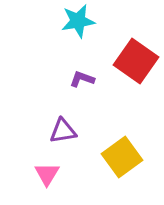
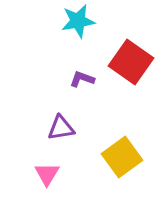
red square: moved 5 px left, 1 px down
purple triangle: moved 2 px left, 3 px up
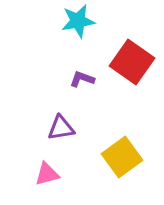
red square: moved 1 px right
pink triangle: rotated 44 degrees clockwise
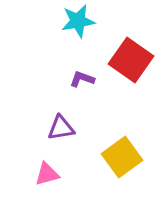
red square: moved 1 px left, 2 px up
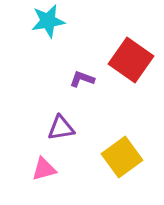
cyan star: moved 30 px left
pink triangle: moved 3 px left, 5 px up
